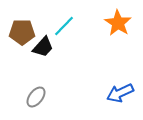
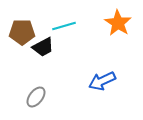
cyan line: rotated 30 degrees clockwise
black trapezoid: rotated 20 degrees clockwise
blue arrow: moved 18 px left, 12 px up
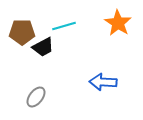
blue arrow: moved 1 px right, 1 px down; rotated 28 degrees clockwise
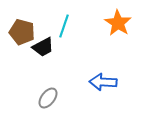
cyan line: rotated 55 degrees counterclockwise
brown pentagon: rotated 15 degrees clockwise
gray ellipse: moved 12 px right, 1 px down
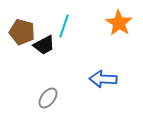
orange star: moved 1 px right
black trapezoid: moved 1 px right, 2 px up
blue arrow: moved 3 px up
